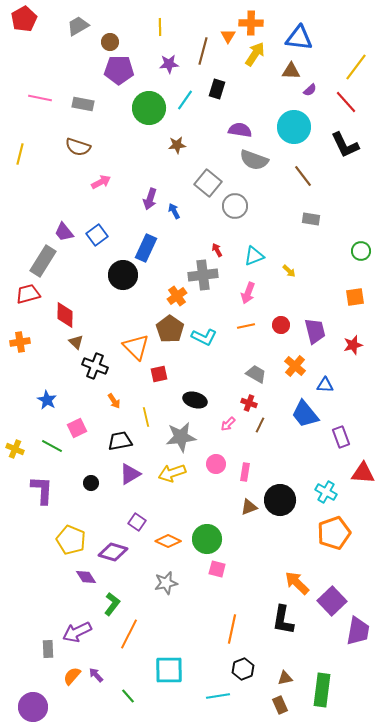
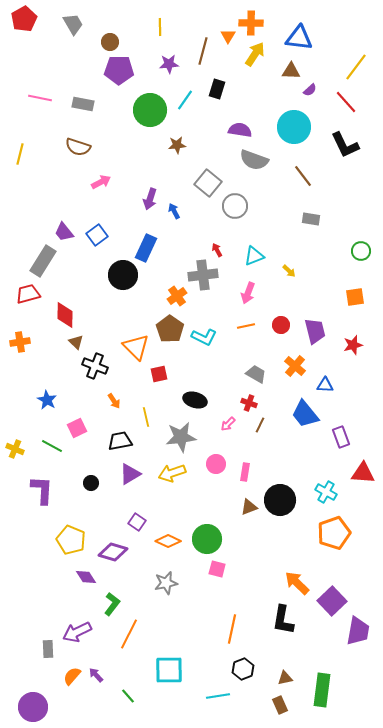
gray trapezoid at (78, 26): moved 5 px left, 2 px up; rotated 90 degrees clockwise
green circle at (149, 108): moved 1 px right, 2 px down
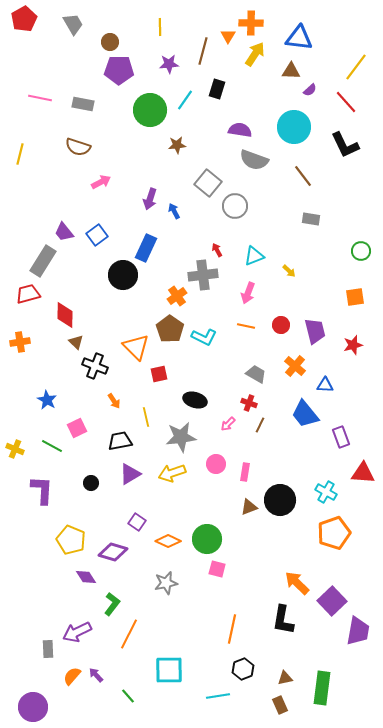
orange line at (246, 326): rotated 24 degrees clockwise
green rectangle at (322, 690): moved 2 px up
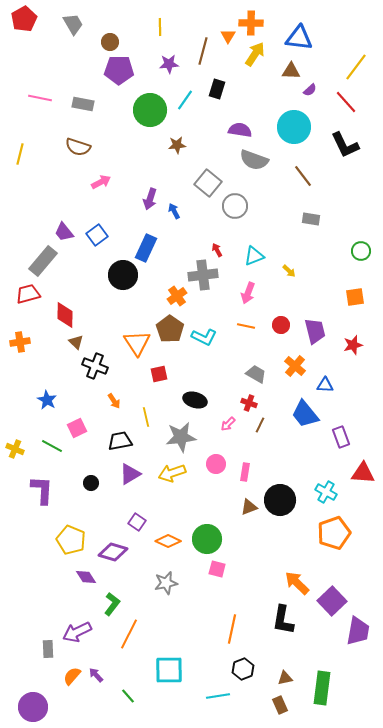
gray rectangle at (43, 261): rotated 8 degrees clockwise
orange triangle at (136, 347): moved 1 px right, 4 px up; rotated 12 degrees clockwise
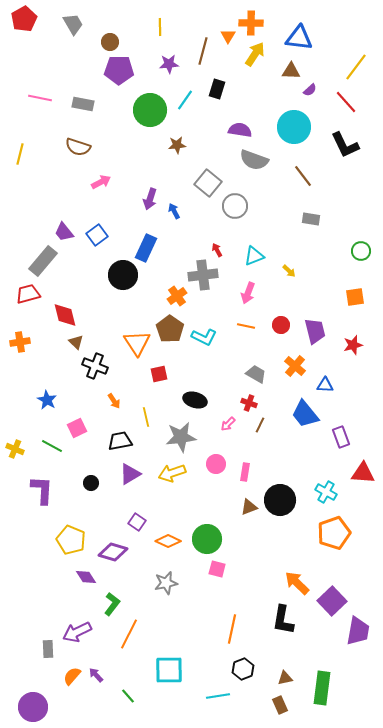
red diamond at (65, 315): rotated 16 degrees counterclockwise
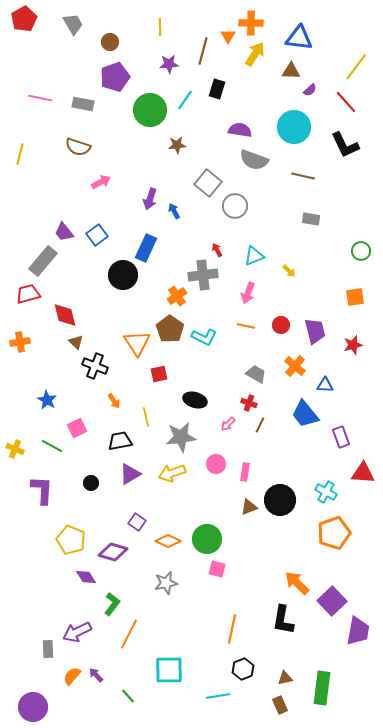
purple pentagon at (119, 70): moved 4 px left, 7 px down; rotated 20 degrees counterclockwise
brown line at (303, 176): rotated 40 degrees counterclockwise
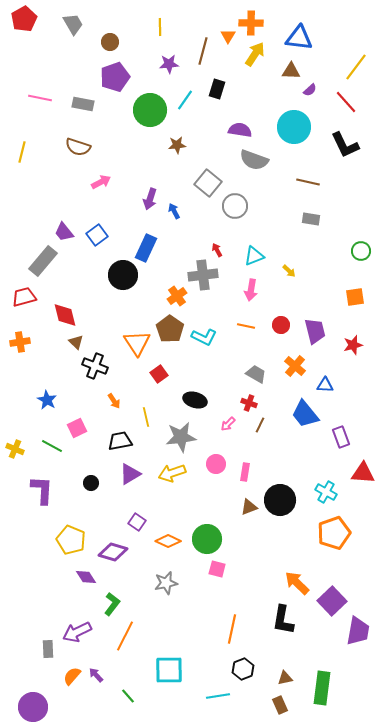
yellow line at (20, 154): moved 2 px right, 2 px up
brown line at (303, 176): moved 5 px right, 6 px down
pink arrow at (248, 293): moved 3 px right, 3 px up; rotated 10 degrees counterclockwise
red trapezoid at (28, 294): moved 4 px left, 3 px down
red square at (159, 374): rotated 24 degrees counterclockwise
orange line at (129, 634): moved 4 px left, 2 px down
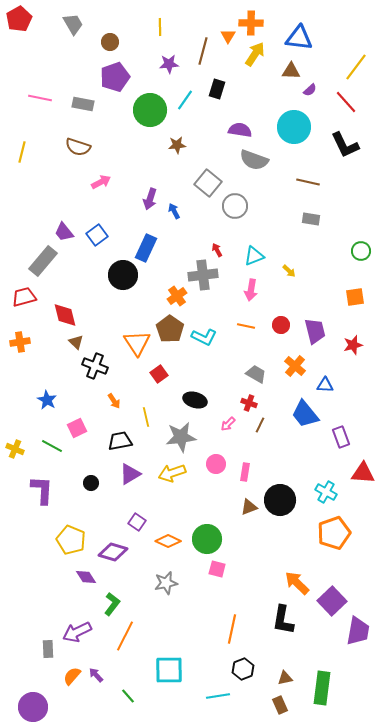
red pentagon at (24, 19): moved 5 px left
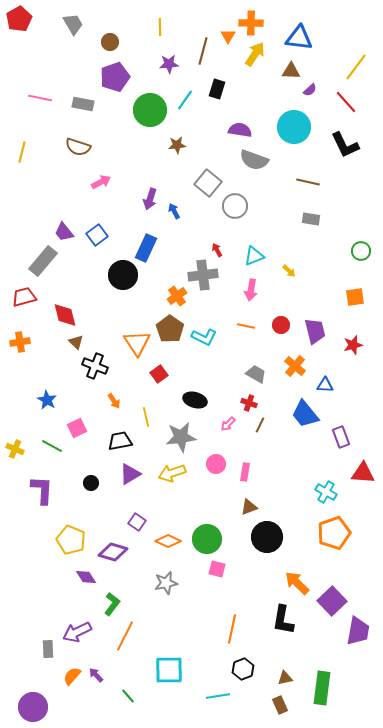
black circle at (280, 500): moved 13 px left, 37 px down
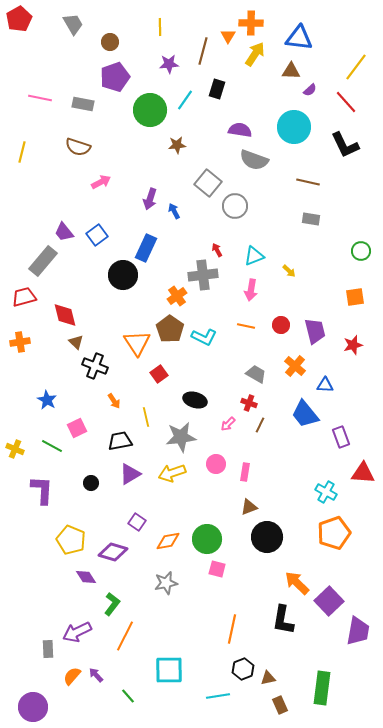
orange diamond at (168, 541): rotated 35 degrees counterclockwise
purple square at (332, 601): moved 3 px left
brown triangle at (285, 678): moved 17 px left
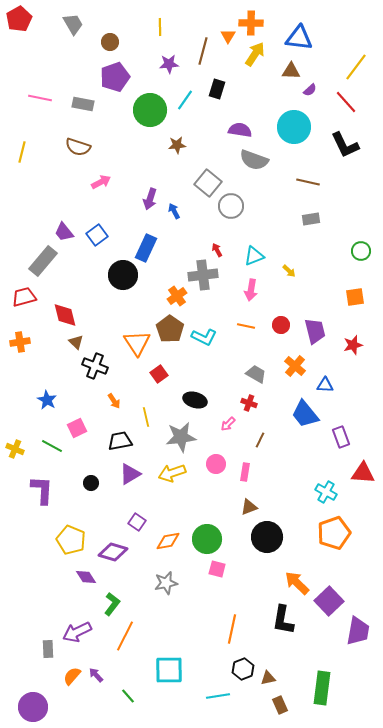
gray circle at (235, 206): moved 4 px left
gray rectangle at (311, 219): rotated 18 degrees counterclockwise
brown line at (260, 425): moved 15 px down
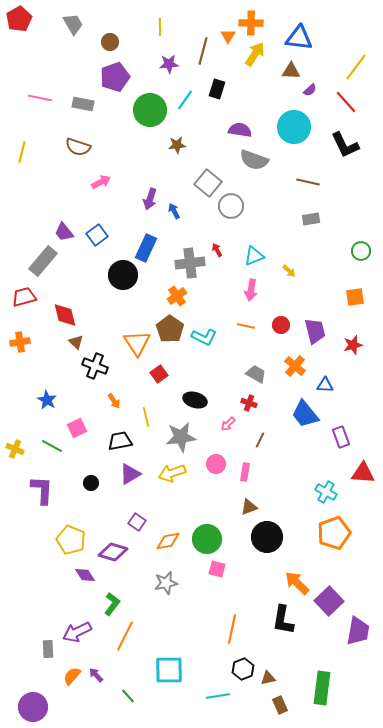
gray cross at (203, 275): moved 13 px left, 12 px up
purple diamond at (86, 577): moved 1 px left, 2 px up
